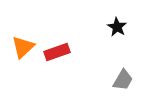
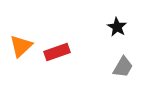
orange triangle: moved 2 px left, 1 px up
gray trapezoid: moved 13 px up
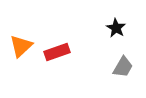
black star: moved 1 px left, 1 px down
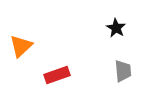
red rectangle: moved 23 px down
gray trapezoid: moved 4 px down; rotated 35 degrees counterclockwise
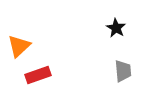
orange triangle: moved 2 px left
red rectangle: moved 19 px left
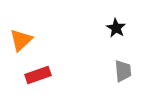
orange triangle: moved 2 px right, 6 px up
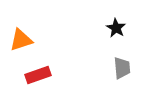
orange triangle: rotated 25 degrees clockwise
gray trapezoid: moved 1 px left, 3 px up
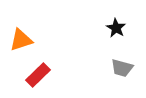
gray trapezoid: rotated 110 degrees clockwise
red rectangle: rotated 25 degrees counterclockwise
